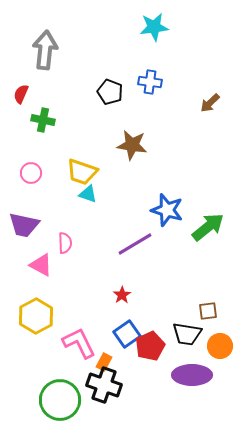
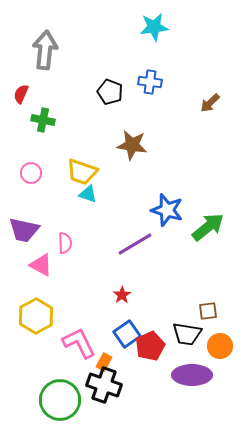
purple trapezoid: moved 5 px down
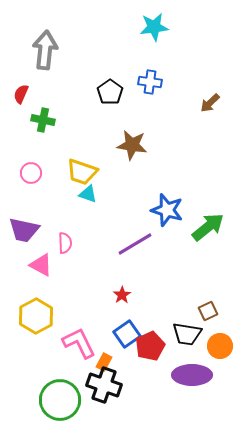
black pentagon: rotated 15 degrees clockwise
brown square: rotated 18 degrees counterclockwise
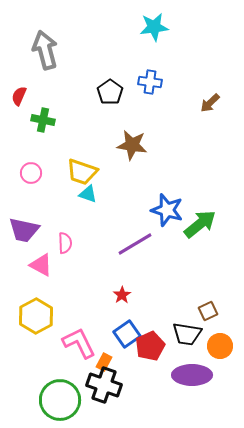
gray arrow: rotated 21 degrees counterclockwise
red semicircle: moved 2 px left, 2 px down
green arrow: moved 8 px left, 3 px up
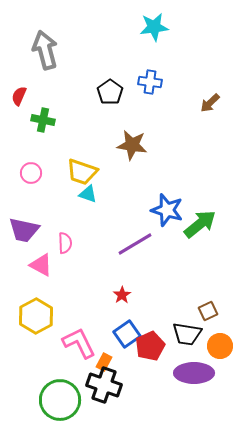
purple ellipse: moved 2 px right, 2 px up
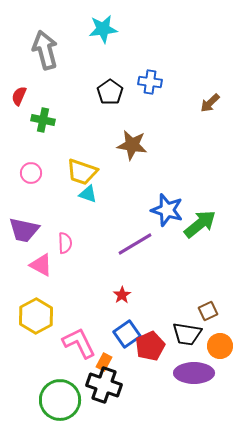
cyan star: moved 51 px left, 2 px down
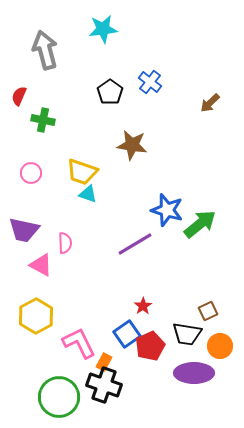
blue cross: rotated 30 degrees clockwise
red star: moved 21 px right, 11 px down
green circle: moved 1 px left, 3 px up
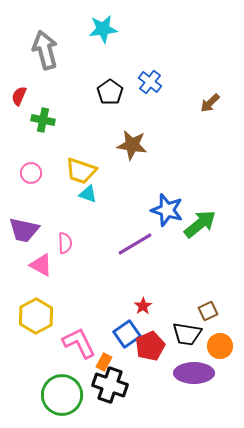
yellow trapezoid: moved 1 px left, 1 px up
black cross: moved 6 px right
green circle: moved 3 px right, 2 px up
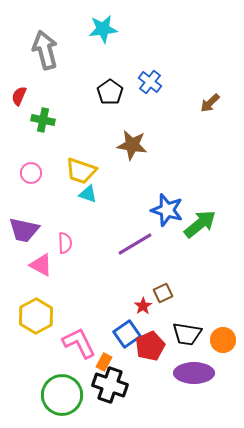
brown square: moved 45 px left, 18 px up
orange circle: moved 3 px right, 6 px up
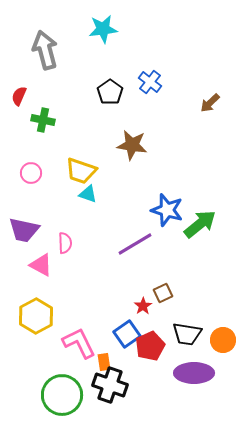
orange rectangle: rotated 36 degrees counterclockwise
